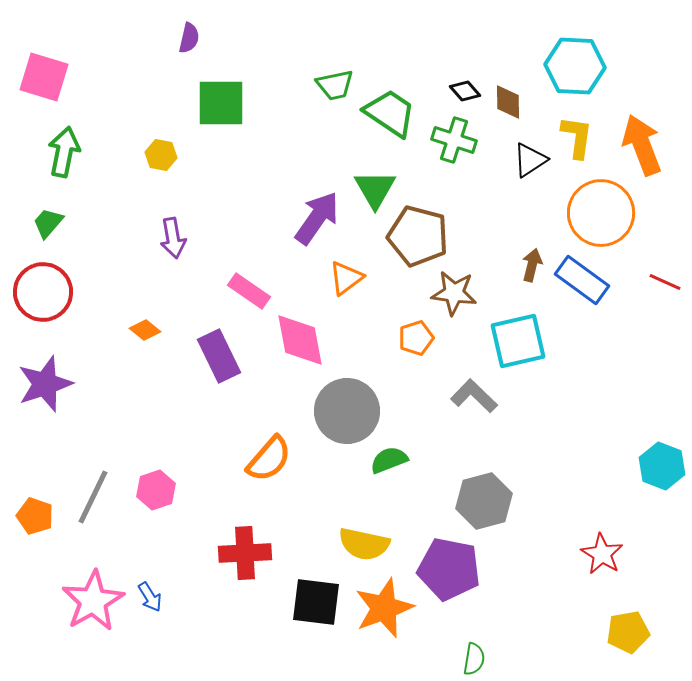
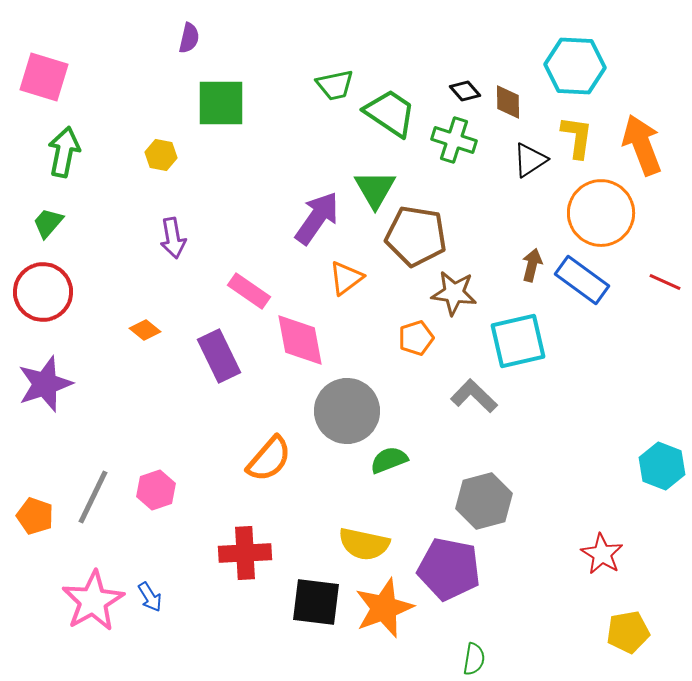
brown pentagon at (418, 236): moved 2 px left; rotated 6 degrees counterclockwise
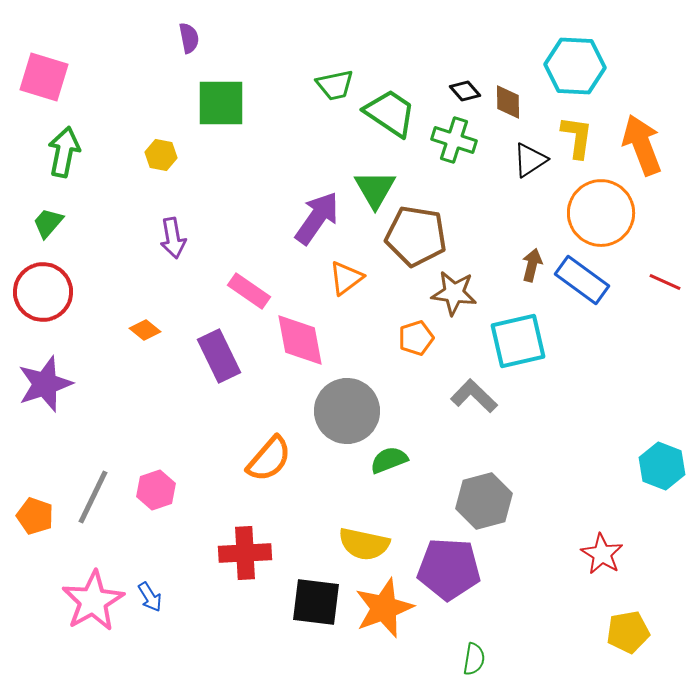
purple semicircle at (189, 38): rotated 24 degrees counterclockwise
purple pentagon at (449, 569): rotated 8 degrees counterclockwise
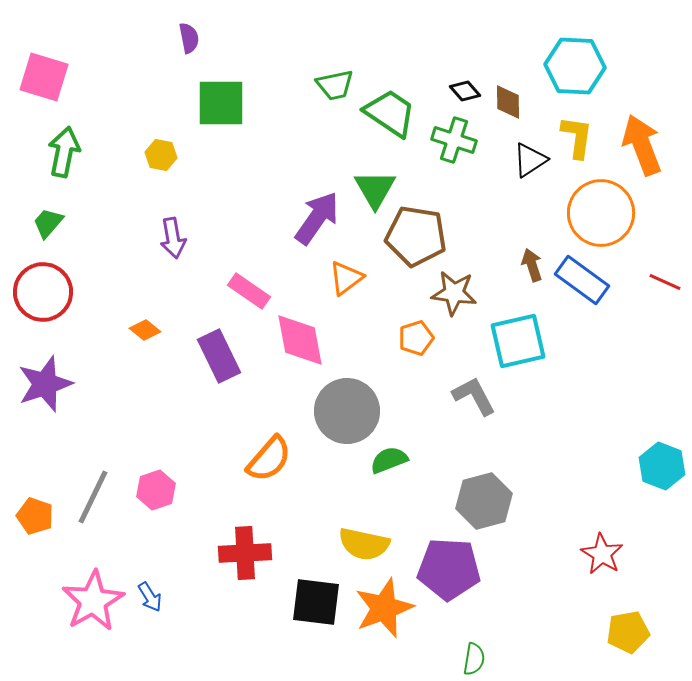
brown arrow at (532, 265): rotated 32 degrees counterclockwise
gray L-shape at (474, 396): rotated 18 degrees clockwise
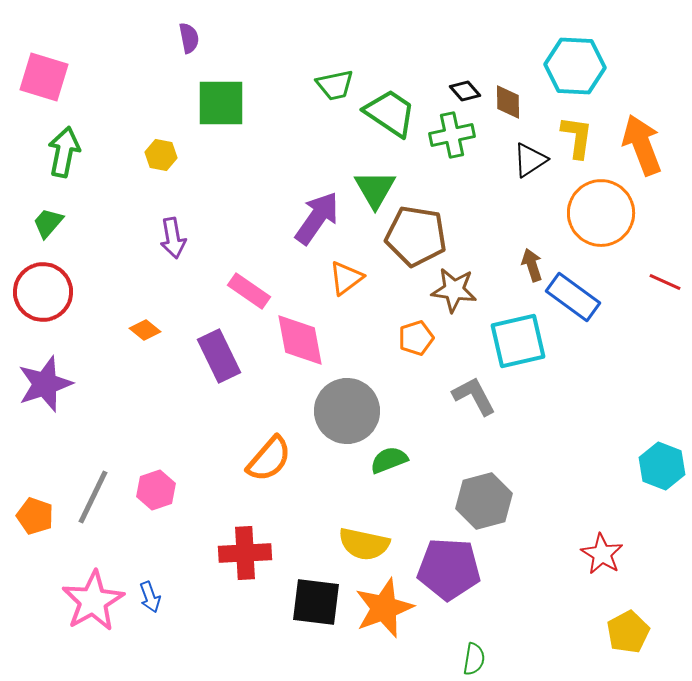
green cross at (454, 140): moved 2 px left, 5 px up; rotated 30 degrees counterclockwise
blue rectangle at (582, 280): moved 9 px left, 17 px down
brown star at (454, 293): moved 3 px up
blue arrow at (150, 597): rotated 12 degrees clockwise
yellow pentagon at (628, 632): rotated 18 degrees counterclockwise
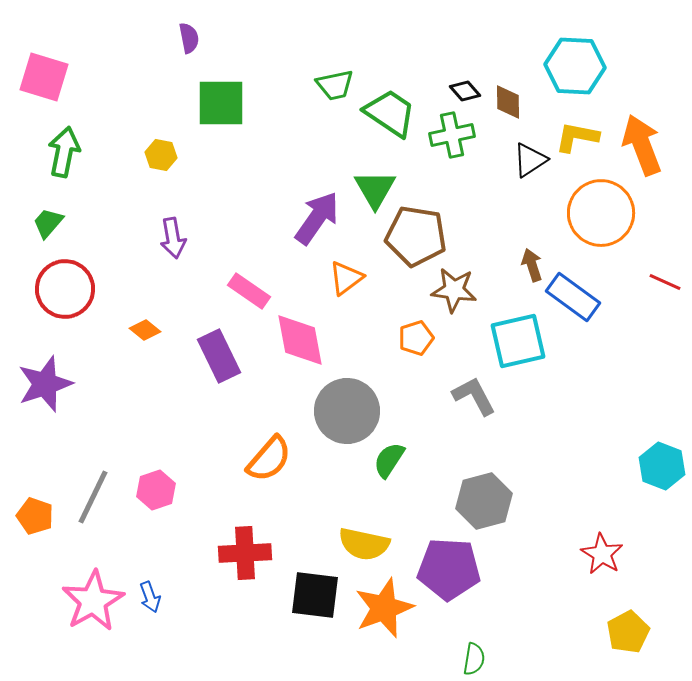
yellow L-shape at (577, 137): rotated 87 degrees counterclockwise
red circle at (43, 292): moved 22 px right, 3 px up
green semicircle at (389, 460): rotated 36 degrees counterclockwise
black square at (316, 602): moved 1 px left, 7 px up
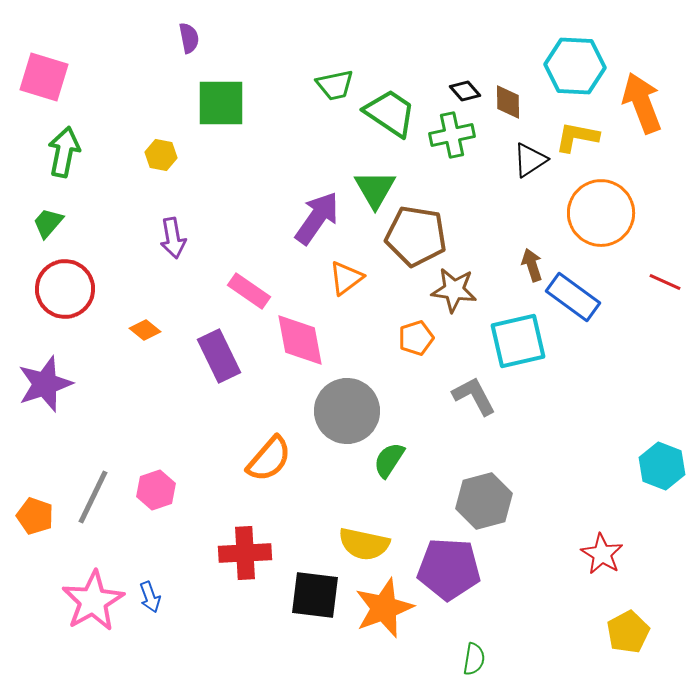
orange arrow at (642, 145): moved 42 px up
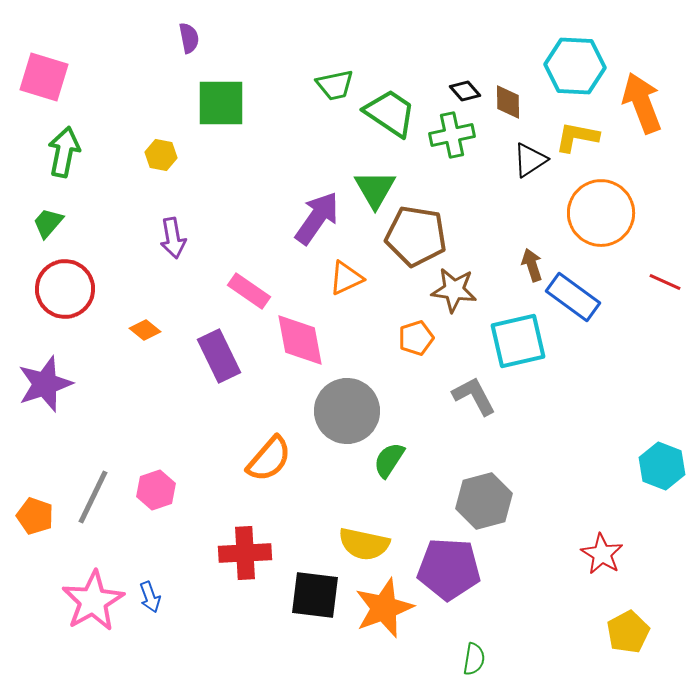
orange triangle at (346, 278): rotated 12 degrees clockwise
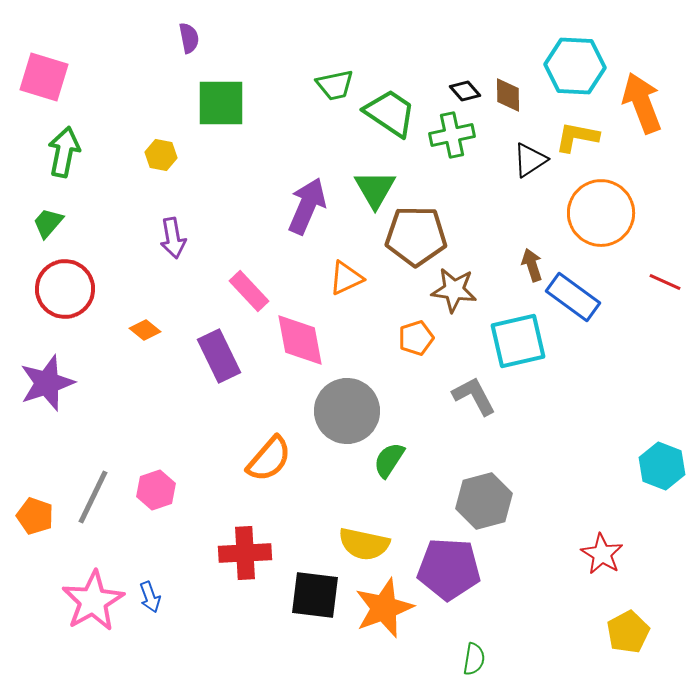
brown diamond at (508, 102): moved 7 px up
purple arrow at (317, 218): moved 10 px left, 12 px up; rotated 12 degrees counterclockwise
brown pentagon at (416, 236): rotated 8 degrees counterclockwise
pink rectangle at (249, 291): rotated 12 degrees clockwise
purple star at (45, 384): moved 2 px right, 1 px up
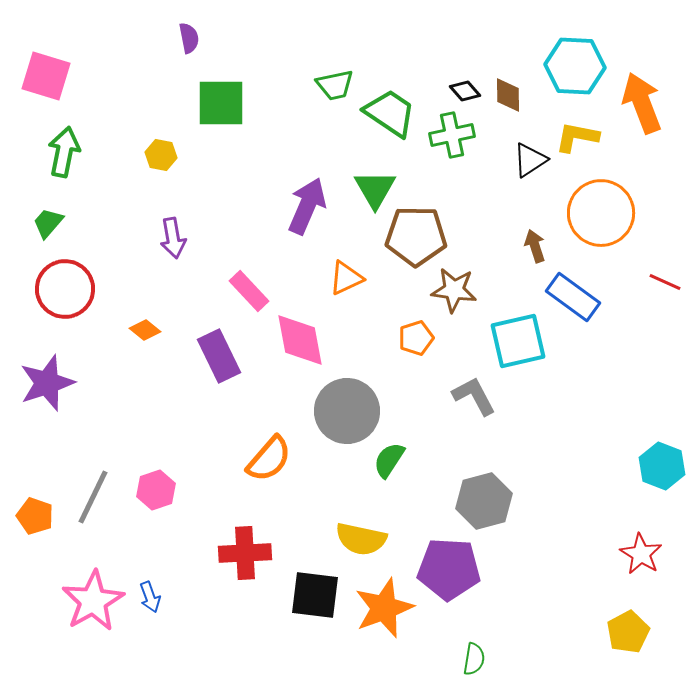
pink square at (44, 77): moved 2 px right, 1 px up
brown arrow at (532, 265): moved 3 px right, 19 px up
yellow semicircle at (364, 544): moved 3 px left, 5 px up
red star at (602, 554): moved 39 px right
